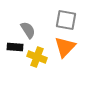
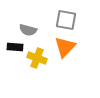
gray semicircle: rotated 138 degrees clockwise
yellow cross: moved 1 px down
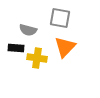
gray square: moved 6 px left, 2 px up
black rectangle: moved 1 px right, 1 px down
yellow cross: rotated 12 degrees counterclockwise
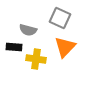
gray square: rotated 15 degrees clockwise
black rectangle: moved 2 px left, 1 px up
yellow cross: moved 1 px left, 1 px down
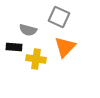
gray square: moved 1 px left, 1 px up
